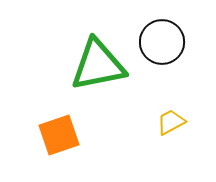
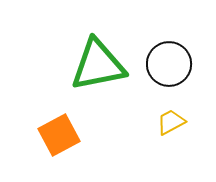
black circle: moved 7 px right, 22 px down
orange square: rotated 9 degrees counterclockwise
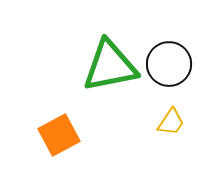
green triangle: moved 12 px right, 1 px down
yellow trapezoid: rotated 152 degrees clockwise
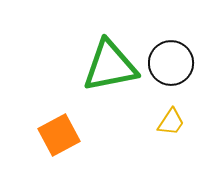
black circle: moved 2 px right, 1 px up
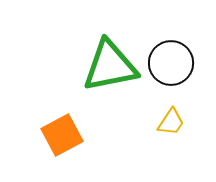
orange square: moved 3 px right
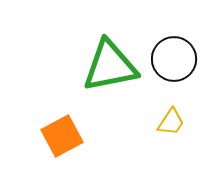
black circle: moved 3 px right, 4 px up
orange square: moved 1 px down
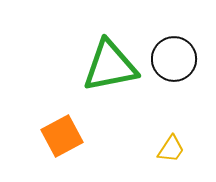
yellow trapezoid: moved 27 px down
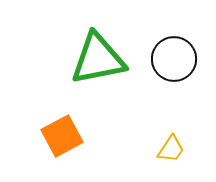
green triangle: moved 12 px left, 7 px up
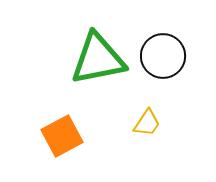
black circle: moved 11 px left, 3 px up
yellow trapezoid: moved 24 px left, 26 px up
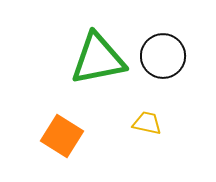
yellow trapezoid: rotated 112 degrees counterclockwise
orange square: rotated 30 degrees counterclockwise
